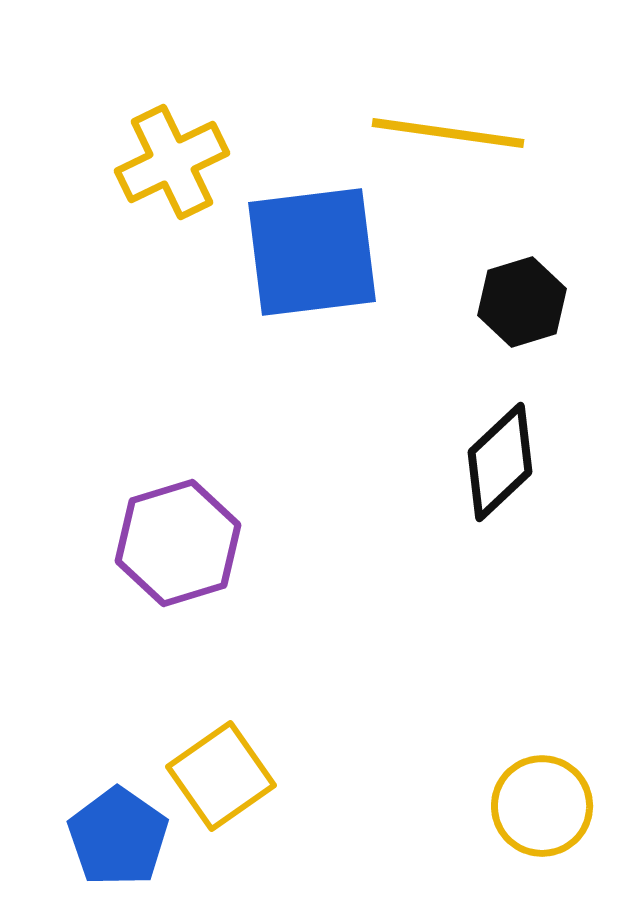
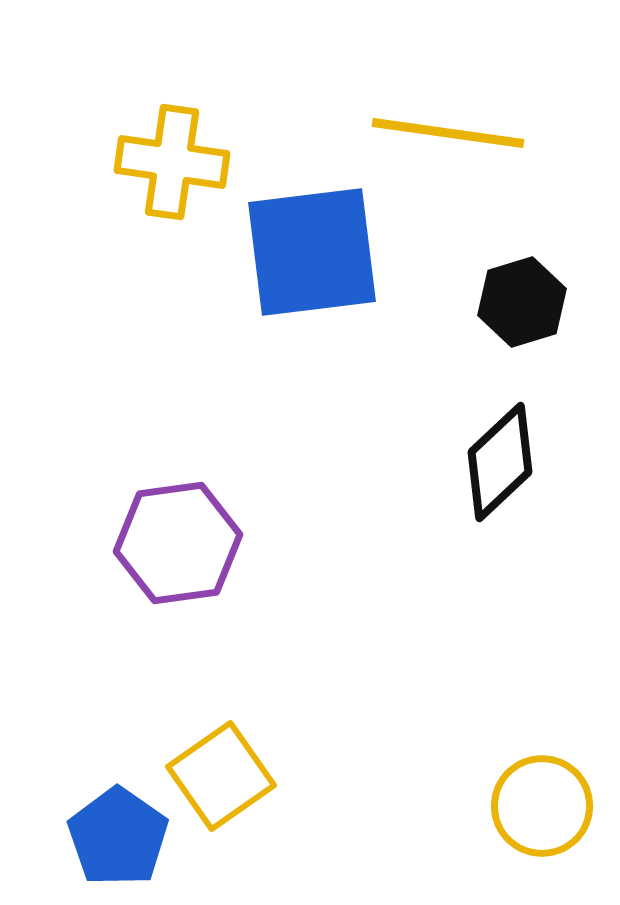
yellow cross: rotated 34 degrees clockwise
purple hexagon: rotated 9 degrees clockwise
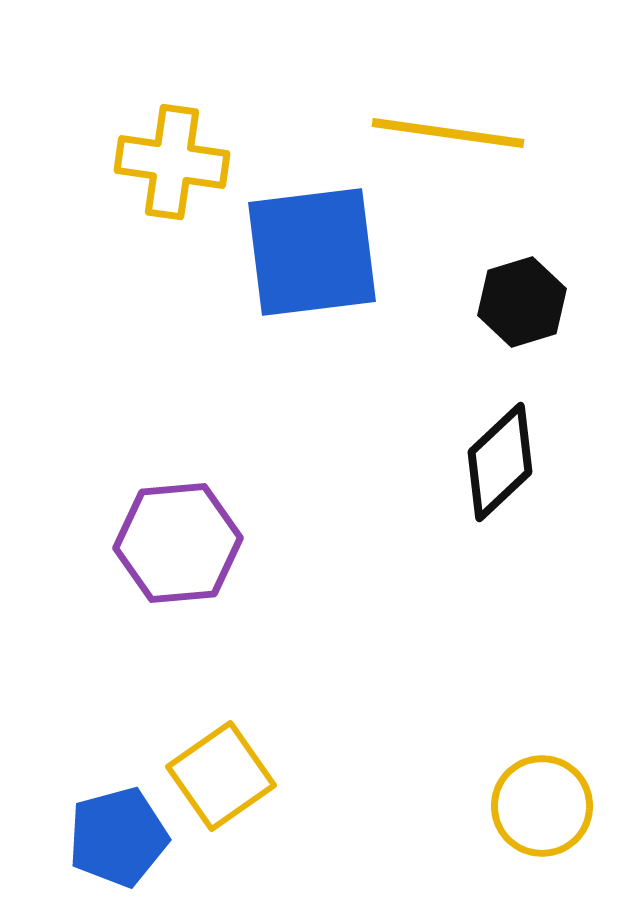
purple hexagon: rotated 3 degrees clockwise
blue pentagon: rotated 22 degrees clockwise
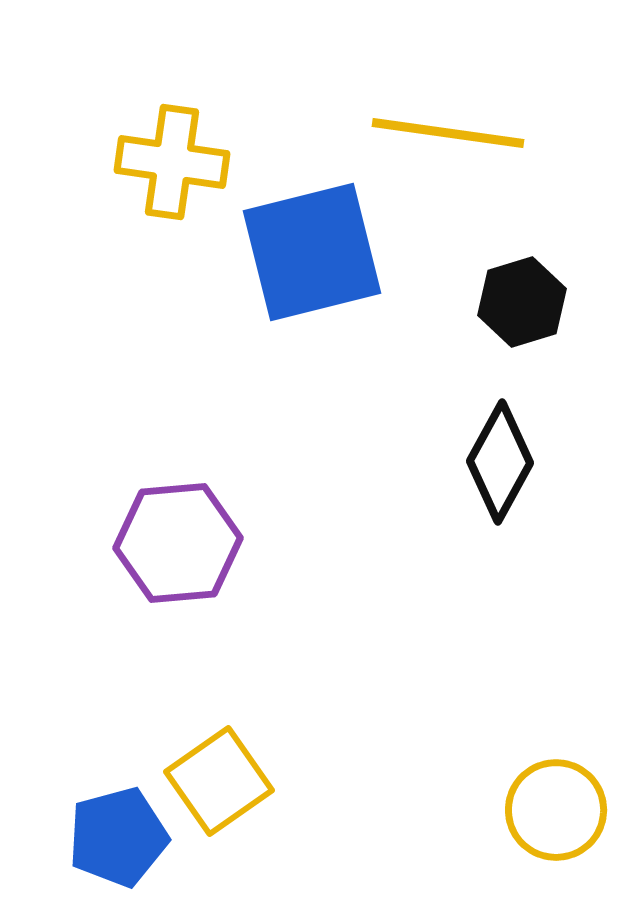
blue square: rotated 7 degrees counterclockwise
black diamond: rotated 18 degrees counterclockwise
yellow square: moved 2 px left, 5 px down
yellow circle: moved 14 px right, 4 px down
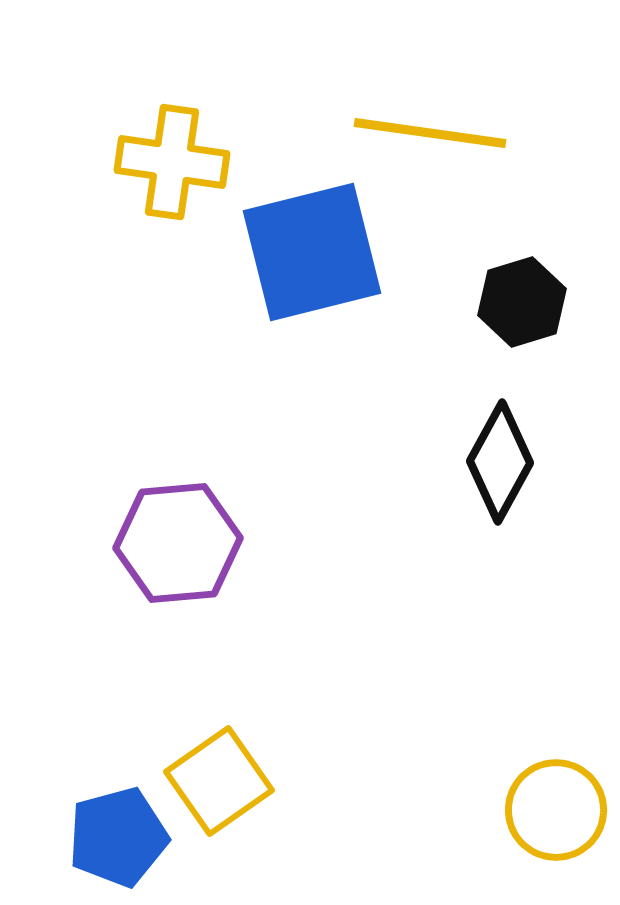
yellow line: moved 18 px left
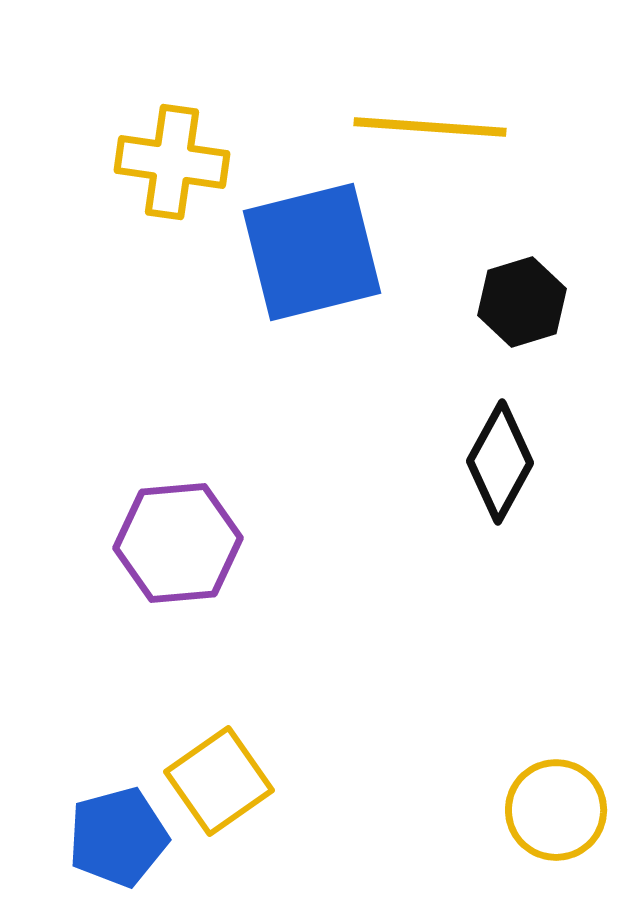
yellow line: moved 6 px up; rotated 4 degrees counterclockwise
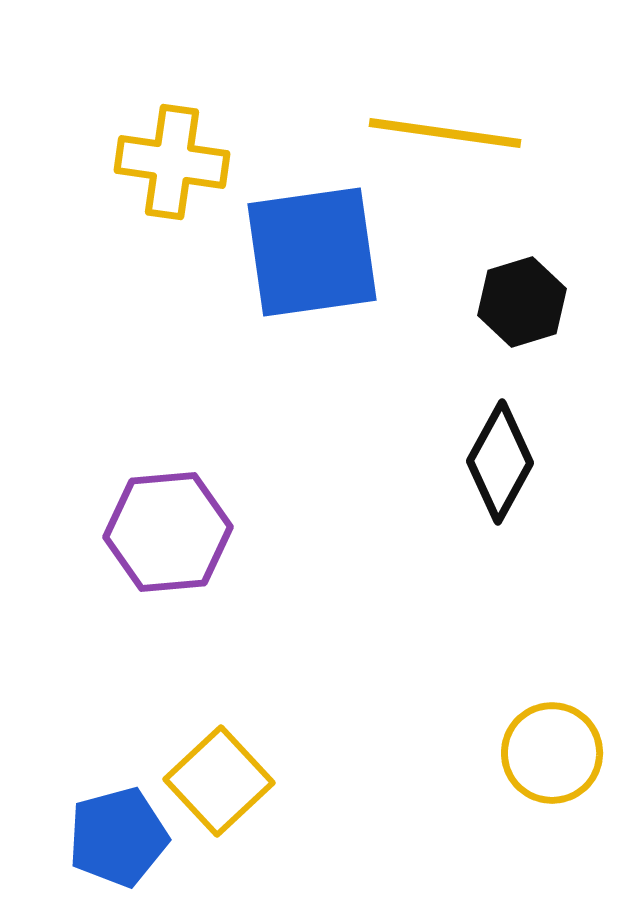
yellow line: moved 15 px right, 6 px down; rotated 4 degrees clockwise
blue square: rotated 6 degrees clockwise
purple hexagon: moved 10 px left, 11 px up
yellow square: rotated 8 degrees counterclockwise
yellow circle: moved 4 px left, 57 px up
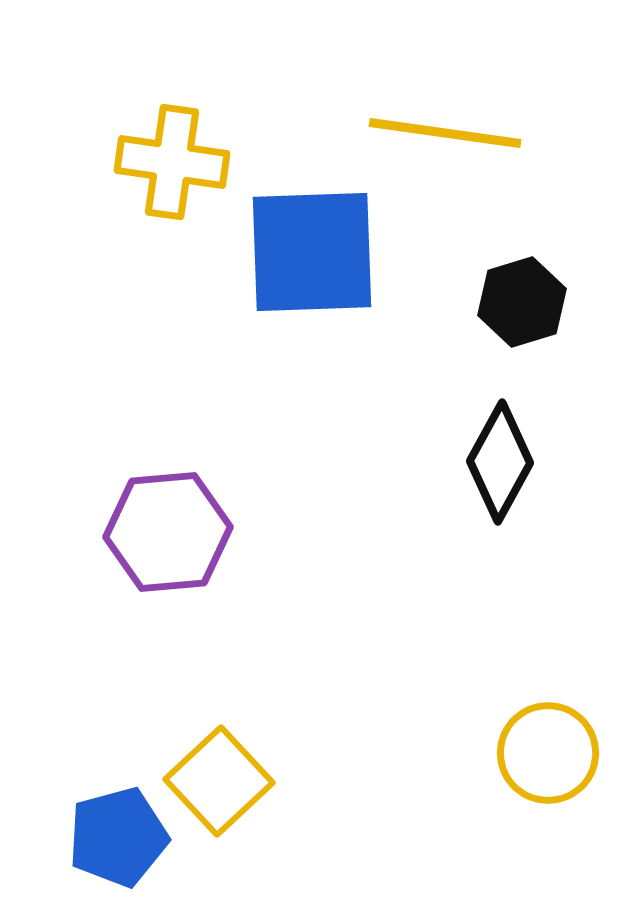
blue square: rotated 6 degrees clockwise
yellow circle: moved 4 px left
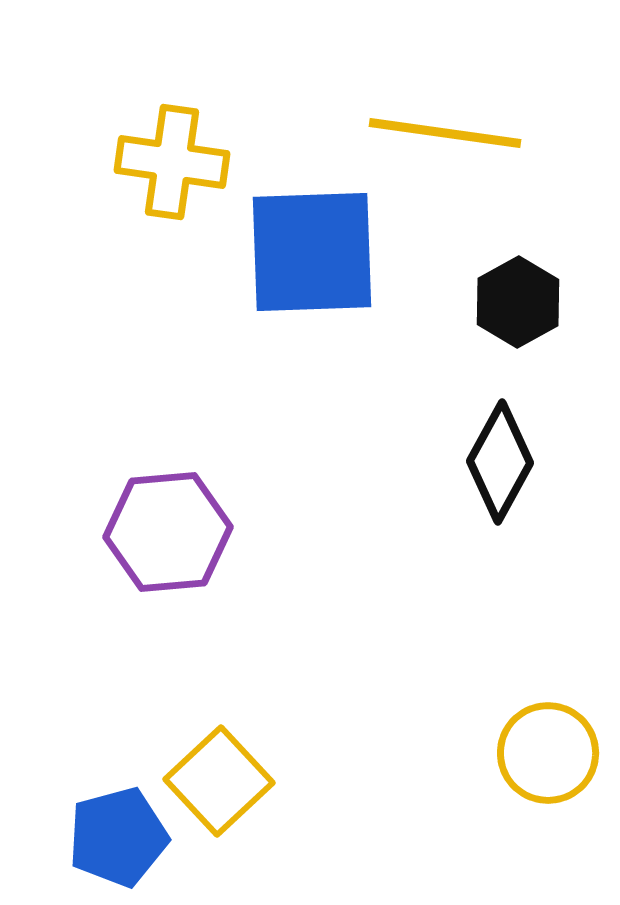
black hexagon: moved 4 px left; rotated 12 degrees counterclockwise
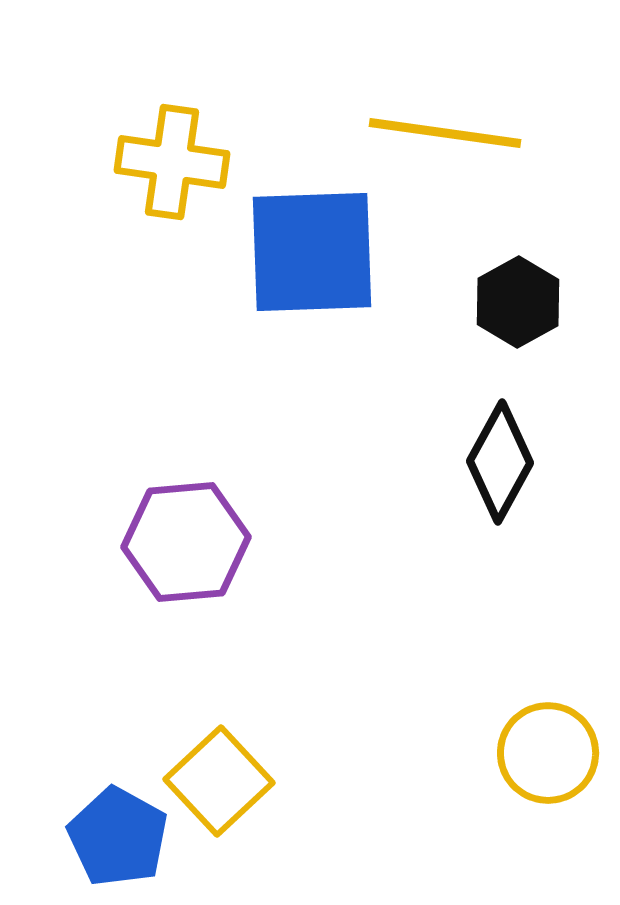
purple hexagon: moved 18 px right, 10 px down
blue pentagon: rotated 28 degrees counterclockwise
